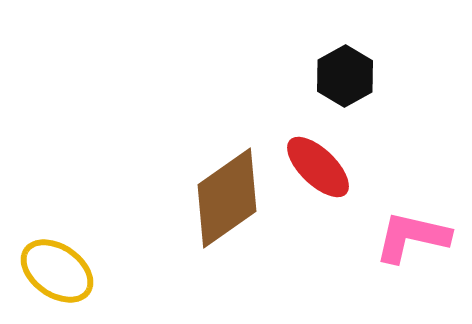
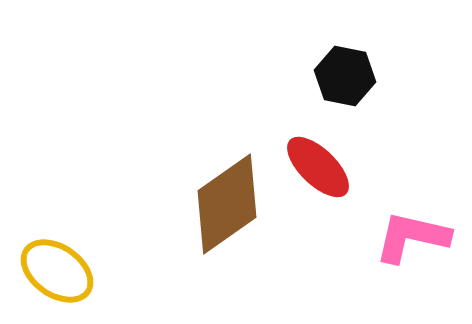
black hexagon: rotated 20 degrees counterclockwise
brown diamond: moved 6 px down
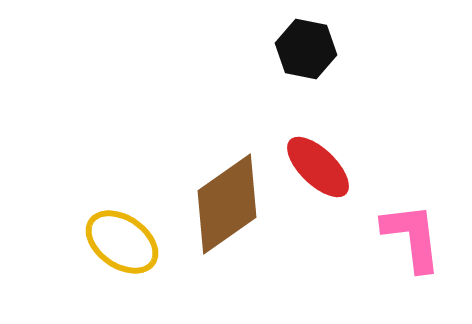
black hexagon: moved 39 px left, 27 px up
pink L-shape: rotated 70 degrees clockwise
yellow ellipse: moved 65 px right, 29 px up
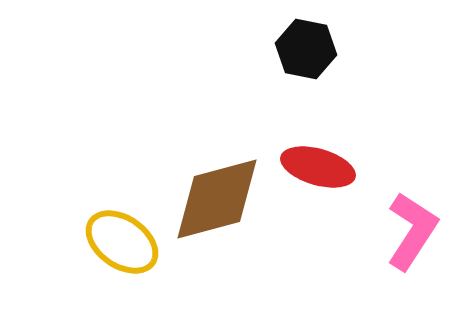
red ellipse: rotated 28 degrees counterclockwise
brown diamond: moved 10 px left, 5 px up; rotated 20 degrees clockwise
pink L-shape: moved 6 px up; rotated 40 degrees clockwise
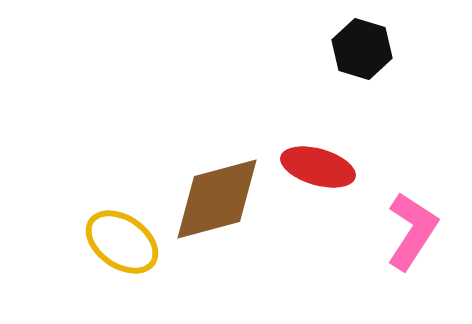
black hexagon: moved 56 px right; rotated 6 degrees clockwise
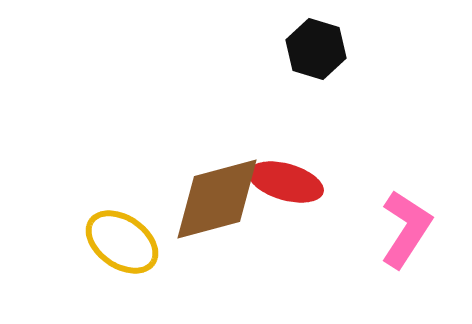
black hexagon: moved 46 px left
red ellipse: moved 32 px left, 15 px down
pink L-shape: moved 6 px left, 2 px up
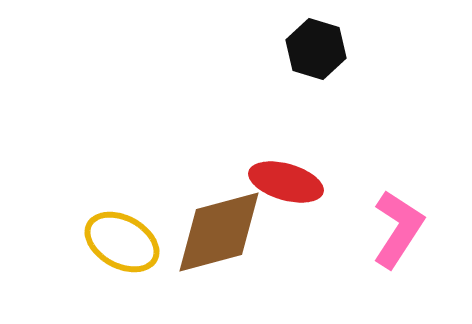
brown diamond: moved 2 px right, 33 px down
pink L-shape: moved 8 px left
yellow ellipse: rotated 6 degrees counterclockwise
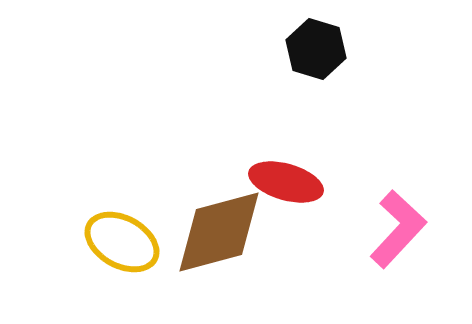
pink L-shape: rotated 10 degrees clockwise
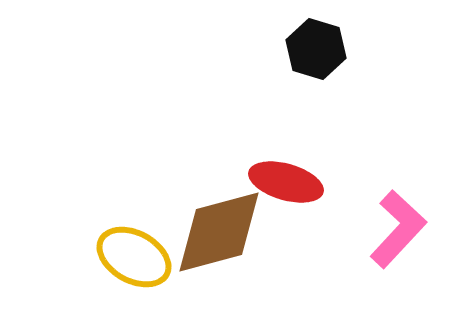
yellow ellipse: moved 12 px right, 15 px down
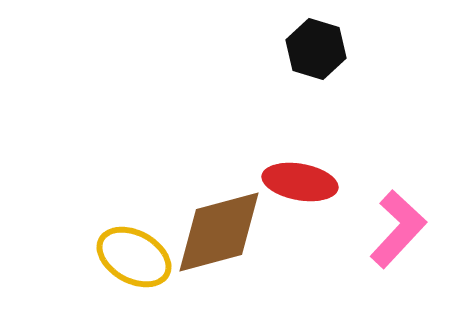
red ellipse: moved 14 px right; rotated 6 degrees counterclockwise
